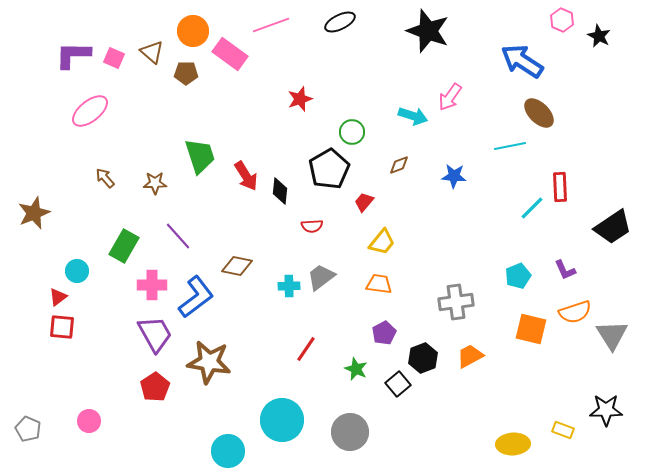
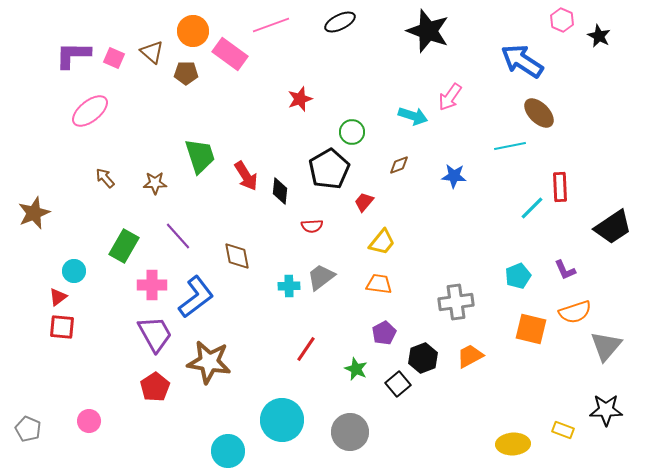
brown diamond at (237, 266): moved 10 px up; rotated 68 degrees clockwise
cyan circle at (77, 271): moved 3 px left
gray triangle at (612, 335): moved 6 px left, 11 px down; rotated 12 degrees clockwise
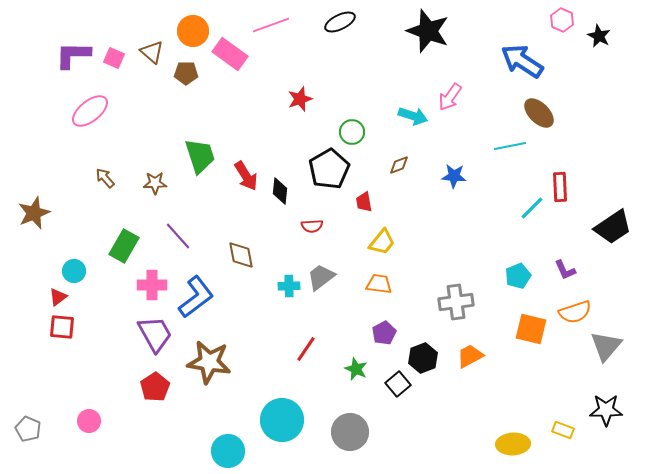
red trapezoid at (364, 202): rotated 50 degrees counterclockwise
brown diamond at (237, 256): moved 4 px right, 1 px up
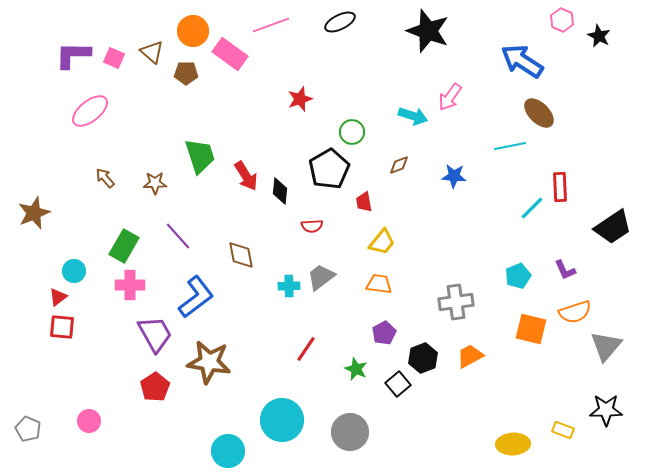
pink cross at (152, 285): moved 22 px left
